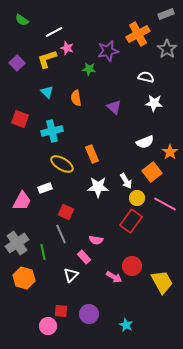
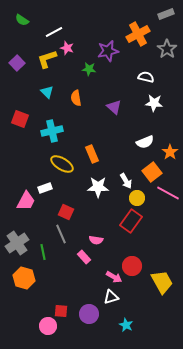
pink trapezoid at (22, 201): moved 4 px right
pink line at (165, 204): moved 3 px right, 11 px up
white triangle at (71, 275): moved 40 px right, 22 px down; rotated 28 degrees clockwise
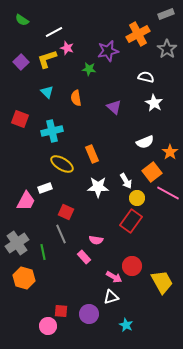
purple square at (17, 63): moved 4 px right, 1 px up
white star at (154, 103): rotated 24 degrees clockwise
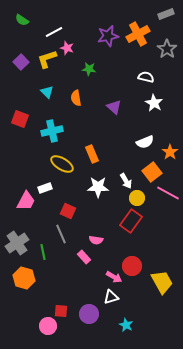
purple star at (108, 51): moved 15 px up
red square at (66, 212): moved 2 px right, 1 px up
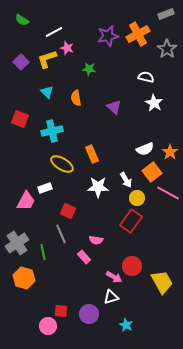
white semicircle at (145, 142): moved 7 px down
white arrow at (126, 181): moved 1 px up
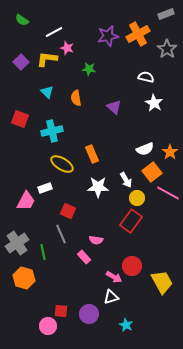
yellow L-shape at (47, 59): rotated 25 degrees clockwise
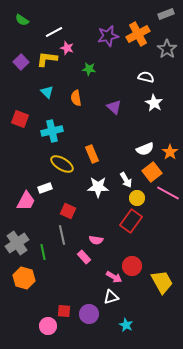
gray line at (61, 234): moved 1 px right, 1 px down; rotated 12 degrees clockwise
red square at (61, 311): moved 3 px right
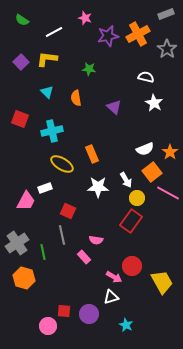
pink star at (67, 48): moved 18 px right, 30 px up
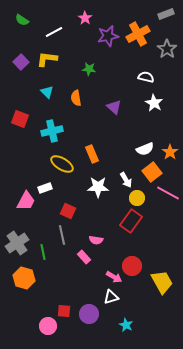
pink star at (85, 18): rotated 16 degrees clockwise
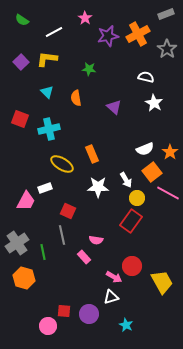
cyan cross at (52, 131): moved 3 px left, 2 px up
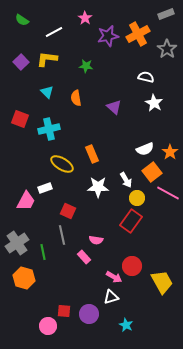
green star at (89, 69): moved 3 px left, 3 px up
